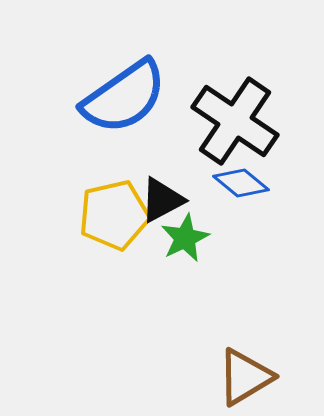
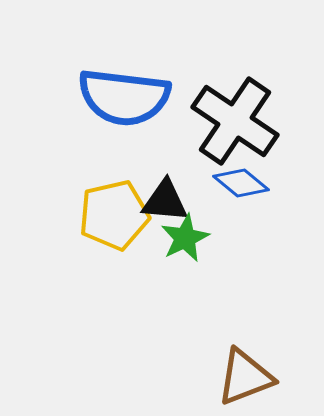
blue semicircle: rotated 42 degrees clockwise
black triangle: moved 3 px right, 1 px down; rotated 33 degrees clockwise
brown triangle: rotated 10 degrees clockwise
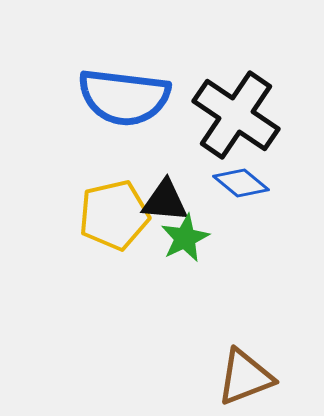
black cross: moved 1 px right, 6 px up
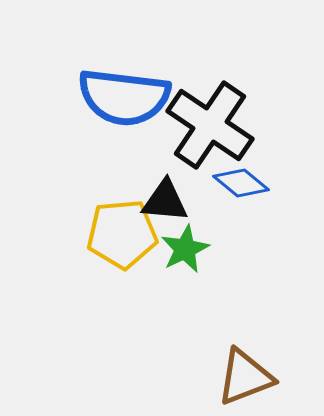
black cross: moved 26 px left, 10 px down
yellow pentagon: moved 8 px right, 19 px down; rotated 8 degrees clockwise
green star: moved 11 px down
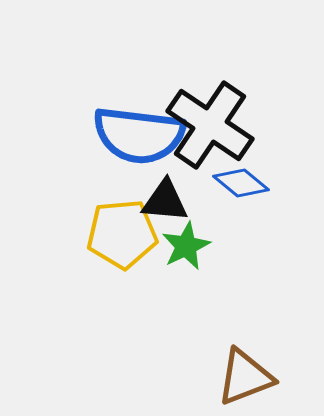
blue semicircle: moved 15 px right, 38 px down
green star: moved 1 px right, 3 px up
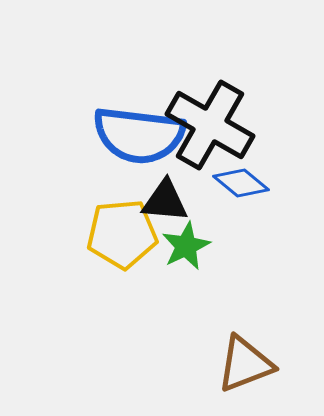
black cross: rotated 4 degrees counterclockwise
brown triangle: moved 13 px up
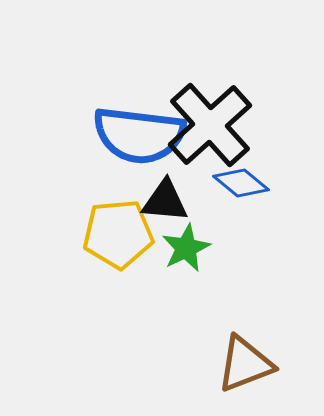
black cross: rotated 18 degrees clockwise
yellow pentagon: moved 4 px left
green star: moved 2 px down
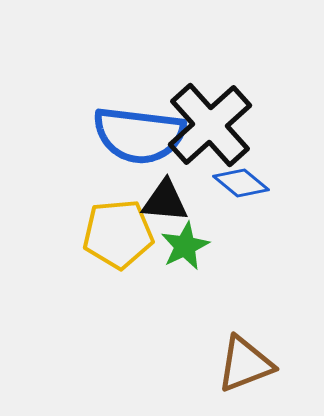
green star: moved 1 px left, 2 px up
